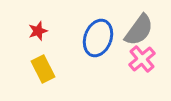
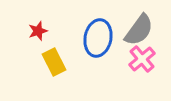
blue ellipse: rotated 9 degrees counterclockwise
yellow rectangle: moved 11 px right, 7 px up
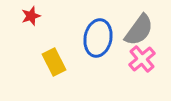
red star: moved 7 px left, 15 px up
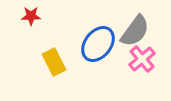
red star: rotated 18 degrees clockwise
gray semicircle: moved 4 px left, 1 px down
blue ellipse: moved 6 px down; rotated 27 degrees clockwise
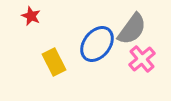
red star: rotated 24 degrees clockwise
gray semicircle: moved 3 px left, 2 px up
blue ellipse: moved 1 px left
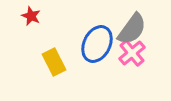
blue ellipse: rotated 12 degrees counterclockwise
pink cross: moved 10 px left, 6 px up
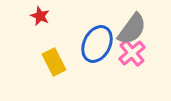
red star: moved 9 px right
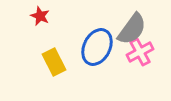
blue ellipse: moved 3 px down
pink cross: moved 8 px right, 1 px up; rotated 12 degrees clockwise
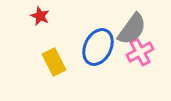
blue ellipse: moved 1 px right
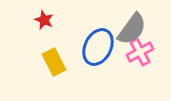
red star: moved 4 px right, 4 px down
